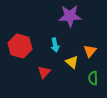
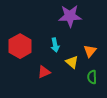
red hexagon: rotated 15 degrees clockwise
red triangle: rotated 24 degrees clockwise
green semicircle: moved 1 px left, 1 px up
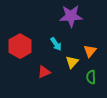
purple star: moved 1 px right
cyan arrow: moved 1 px right, 1 px up; rotated 24 degrees counterclockwise
yellow triangle: rotated 32 degrees clockwise
green semicircle: moved 1 px left
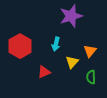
purple star: rotated 15 degrees counterclockwise
cyan arrow: rotated 48 degrees clockwise
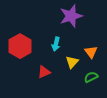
orange triangle: moved 1 px right, 1 px down; rotated 16 degrees counterclockwise
green semicircle: rotated 64 degrees clockwise
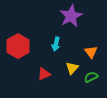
purple star: rotated 10 degrees counterclockwise
red hexagon: moved 2 px left
yellow triangle: moved 6 px down
red triangle: moved 2 px down
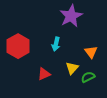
green semicircle: moved 3 px left
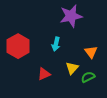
purple star: rotated 15 degrees clockwise
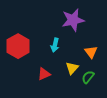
purple star: moved 2 px right, 4 px down
cyan arrow: moved 1 px left, 1 px down
green semicircle: rotated 24 degrees counterclockwise
